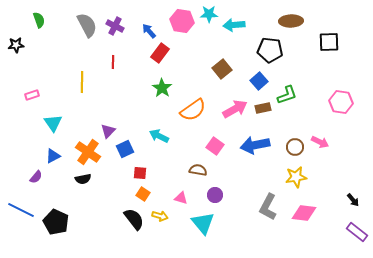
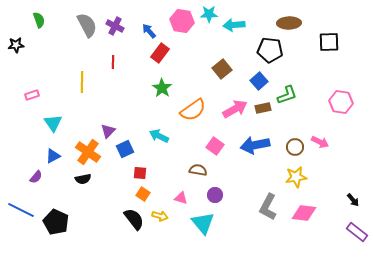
brown ellipse at (291, 21): moved 2 px left, 2 px down
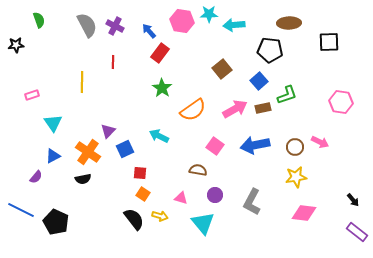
gray L-shape at (268, 207): moved 16 px left, 5 px up
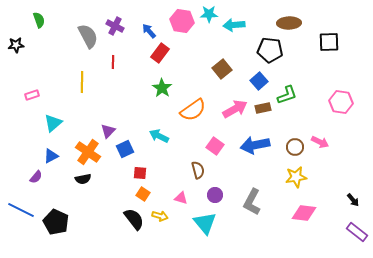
gray semicircle at (87, 25): moved 1 px right, 11 px down
cyan triangle at (53, 123): rotated 24 degrees clockwise
blue triangle at (53, 156): moved 2 px left
brown semicircle at (198, 170): rotated 66 degrees clockwise
cyan triangle at (203, 223): moved 2 px right
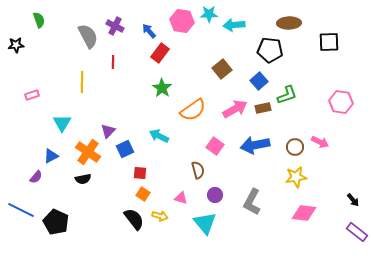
cyan triangle at (53, 123): moved 9 px right; rotated 18 degrees counterclockwise
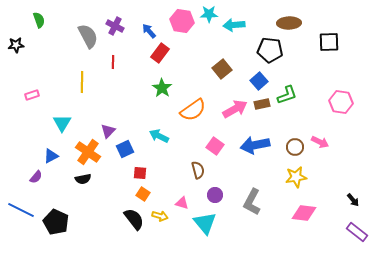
brown rectangle at (263, 108): moved 1 px left, 4 px up
pink triangle at (181, 198): moved 1 px right, 5 px down
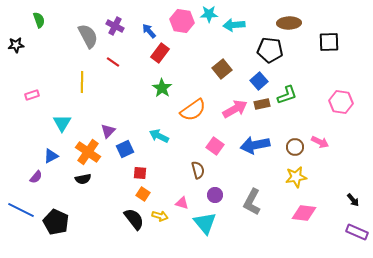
red line at (113, 62): rotated 56 degrees counterclockwise
purple rectangle at (357, 232): rotated 15 degrees counterclockwise
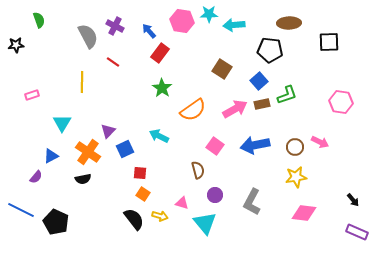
brown square at (222, 69): rotated 18 degrees counterclockwise
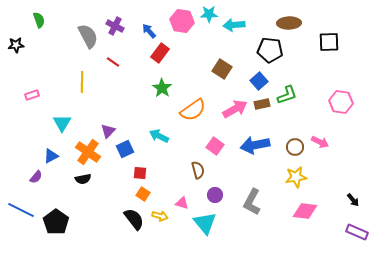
pink diamond at (304, 213): moved 1 px right, 2 px up
black pentagon at (56, 222): rotated 10 degrees clockwise
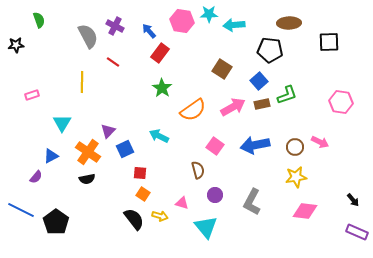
pink arrow at (235, 109): moved 2 px left, 2 px up
black semicircle at (83, 179): moved 4 px right
cyan triangle at (205, 223): moved 1 px right, 4 px down
